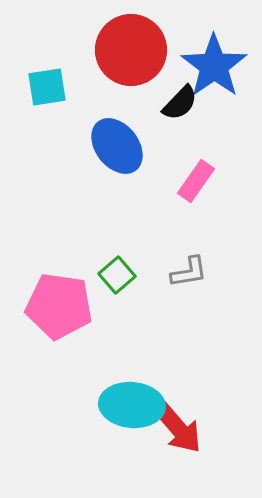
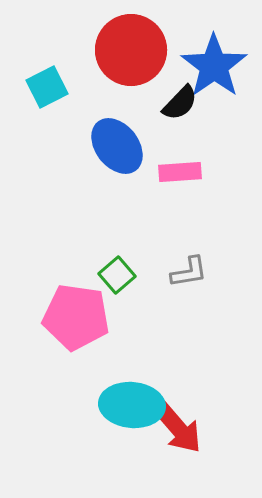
cyan square: rotated 18 degrees counterclockwise
pink rectangle: moved 16 px left, 9 px up; rotated 51 degrees clockwise
pink pentagon: moved 17 px right, 11 px down
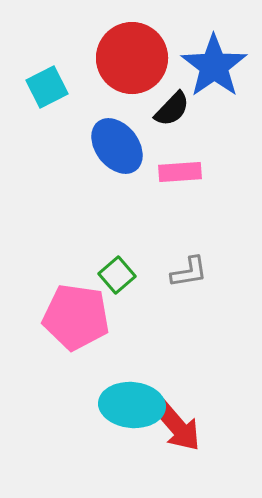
red circle: moved 1 px right, 8 px down
black semicircle: moved 8 px left, 6 px down
red arrow: moved 1 px left, 2 px up
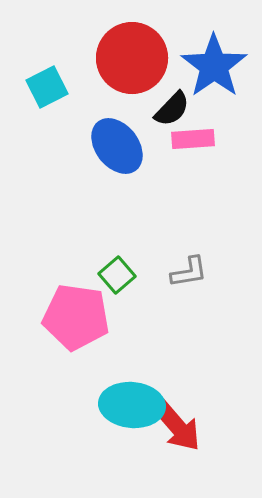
pink rectangle: moved 13 px right, 33 px up
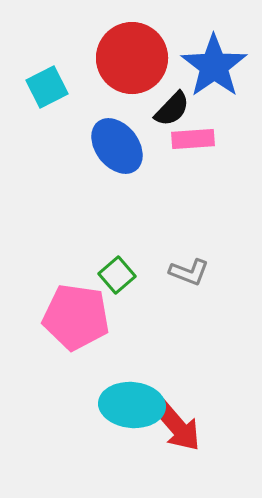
gray L-shape: rotated 30 degrees clockwise
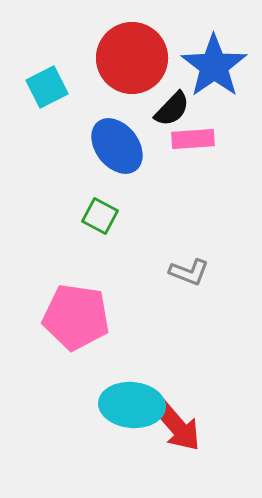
green square: moved 17 px left, 59 px up; rotated 21 degrees counterclockwise
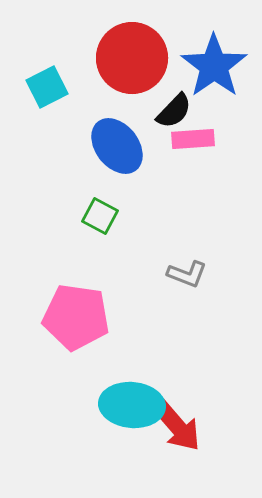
black semicircle: moved 2 px right, 2 px down
gray L-shape: moved 2 px left, 2 px down
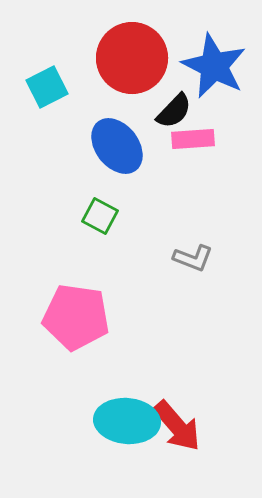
blue star: rotated 10 degrees counterclockwise
gray L-shape: moved 6 px right, 16 px up
cyan ellipse: moved 5 px left, 16 px down
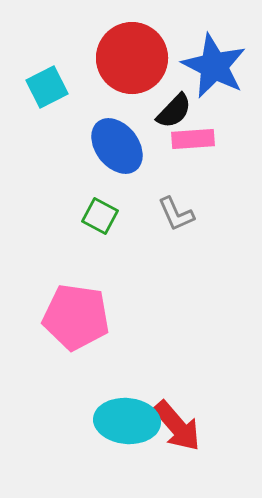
gray L-shape: moved 17 px left, 44 px up; rotated 45 degrees clockwise
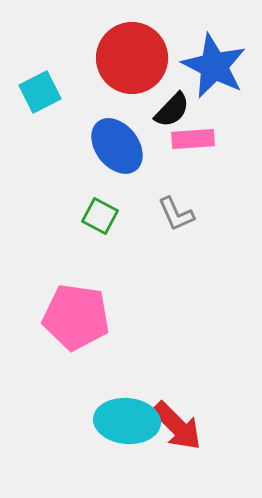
cyan square: moved 7 px left, 5 px down
black semicircle: moved 2 px left, 1 px up
red arrow: rotated 4 degrees counterclockwise
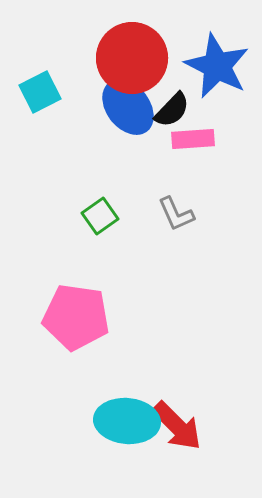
blue star: moved 3 px right
blue ellipse: moved 11 px right, 39 px up
green square: rotated 27 degrees clockwise
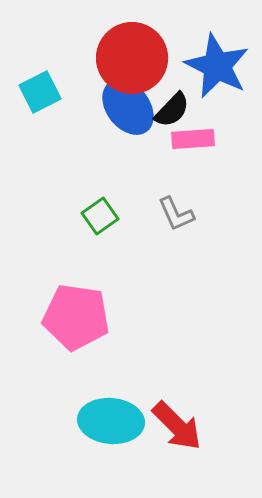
cyan ellipse: moved 16 px left
